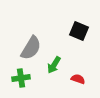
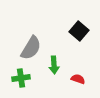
black square: rotated 18 degrees clockwise
green arrow: rotated 36 degrees counterclockwise
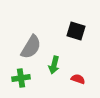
black square: moved 3 px left; rotated 24 degrees counterclockwise
gray semicircle: moved 1 px up
green arrow: rotated 18 degrees clockwise
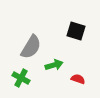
green arrow: rotated 120 degrees counterclockwise
green cross: rotated 36 degrees clockwise
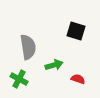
gray semicircle: moved 3 px left; rotated 40 degrees counterclockwise
green cross: moved 2 px left, 1 px down
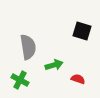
black square: moved 6 px right
green cross: moved 1 px right, 1 px down
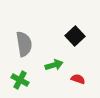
black square: moved 7 px left, 5 px down; rotated 30 degrees clockwise
gray semicircle: moved 4 px left, 3 px up
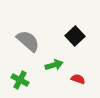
gray semicircle: moved 4 px right, 3 px up; rotated 40 degrees counterclockwise
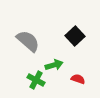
green cross: moved 16 px right
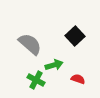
gray semicircle: moved 2 px right, 3 px down
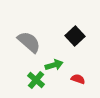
gray semicircle: moved 1 px left, 2 px up
green cross: rotated 12 degrees clockwise
